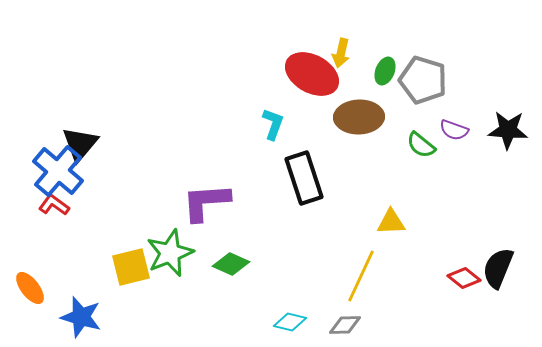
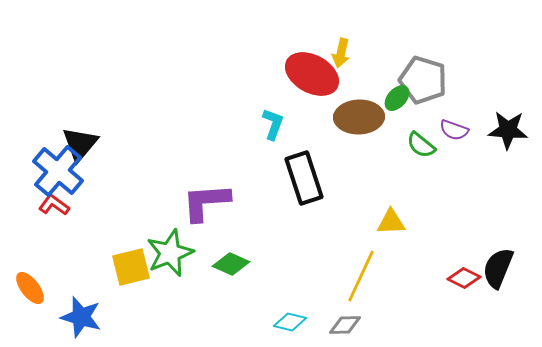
green ellipse: moved 12 px right, 27 px down; rotated 20 degrees clockwise
red diamond: rotated 12 degrees counterclockwise
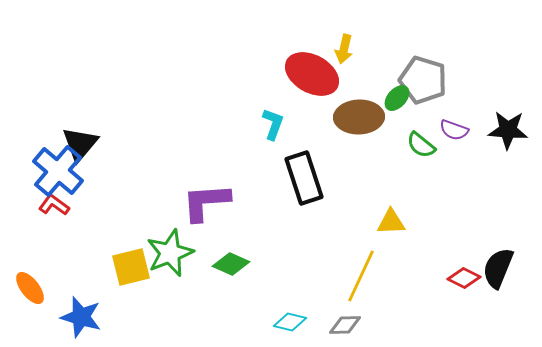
yellow arrow: moved 3 px right, 4 px up
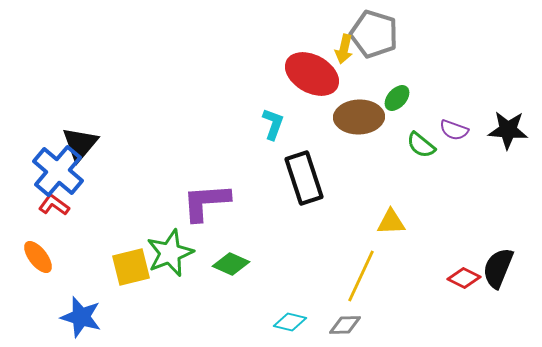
gray pentagon: moved 49 px left, 46 px up
orange ellipse: moved 8 px right, 31 px up
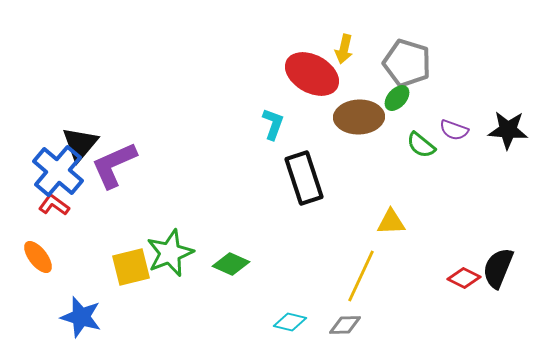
gray pentagon: moved 33 px right, 29 px down
purple L-shape: moved 92 px left, 37 px up; rotated 20 degrees counterclockwise
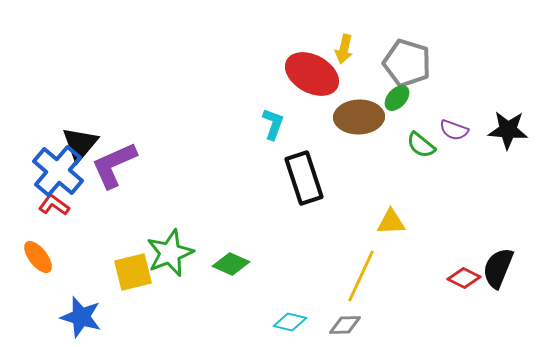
yellow square: moved 2 px right, 5 px down
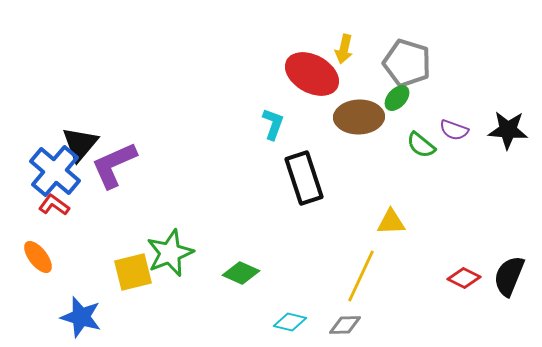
blue cross: moved 3 px left
green diamond: moved 10 px right, 9 px down
black semicircle: moved 11 px right, 8 px down
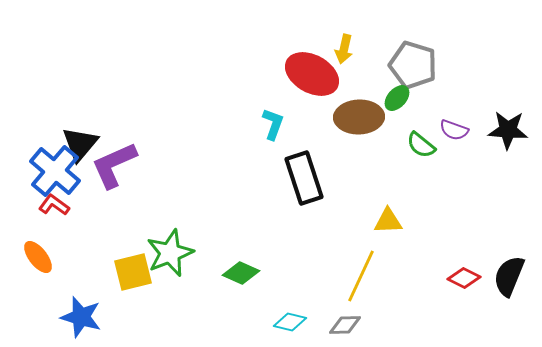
gray pentagon: moved 6 px right, 2 px down
yellow triangle: moved 3 px left, 1 px up
